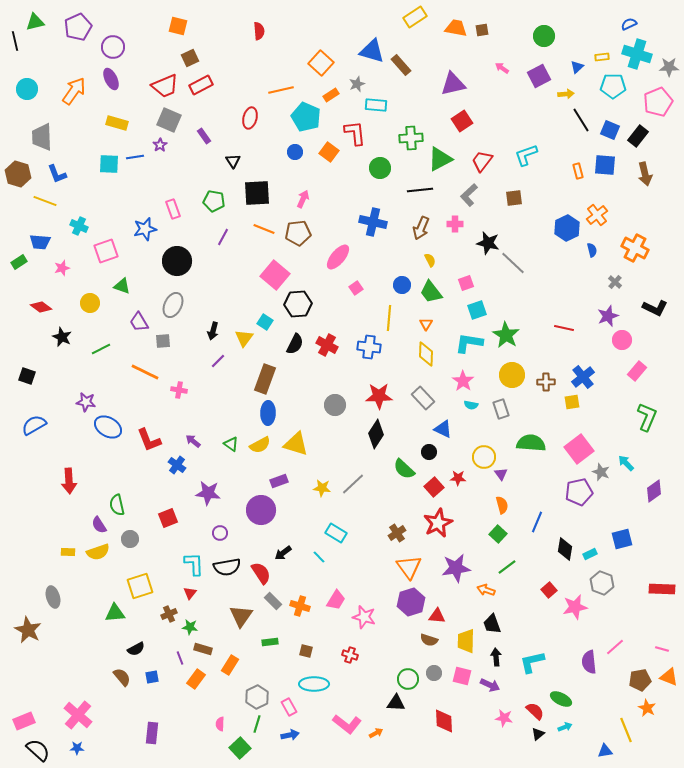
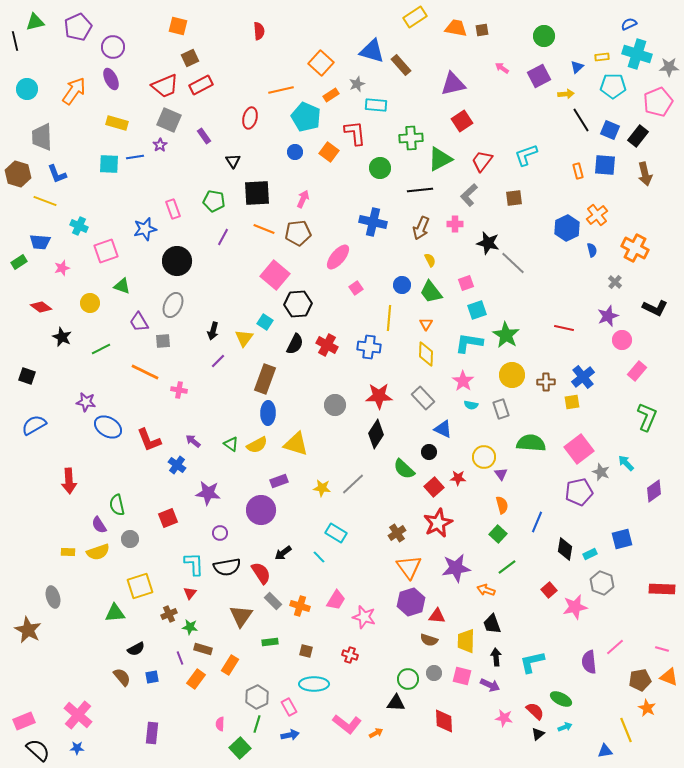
yellow semicircle at (260, 445): moved 3 px left
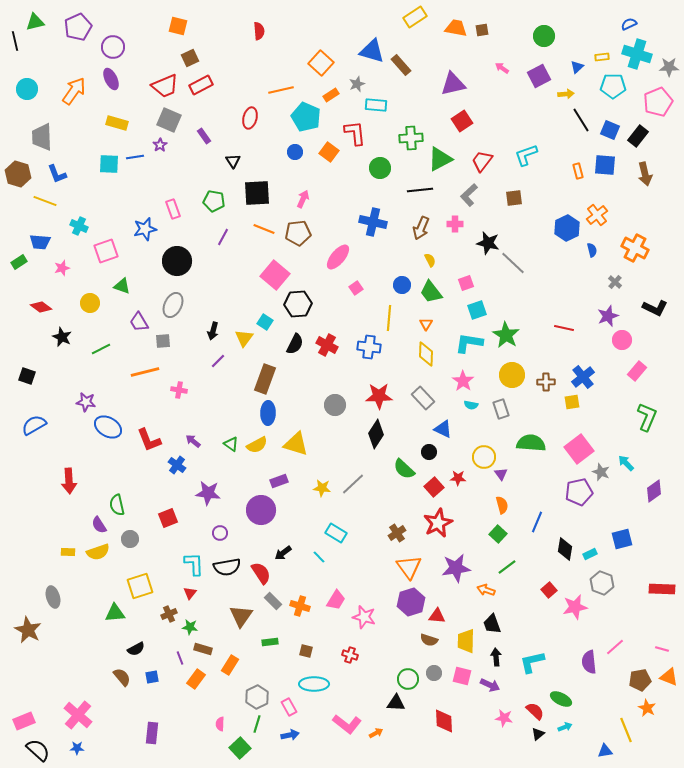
orange line at (145, 372): rotated 40 degrees counterclockwise
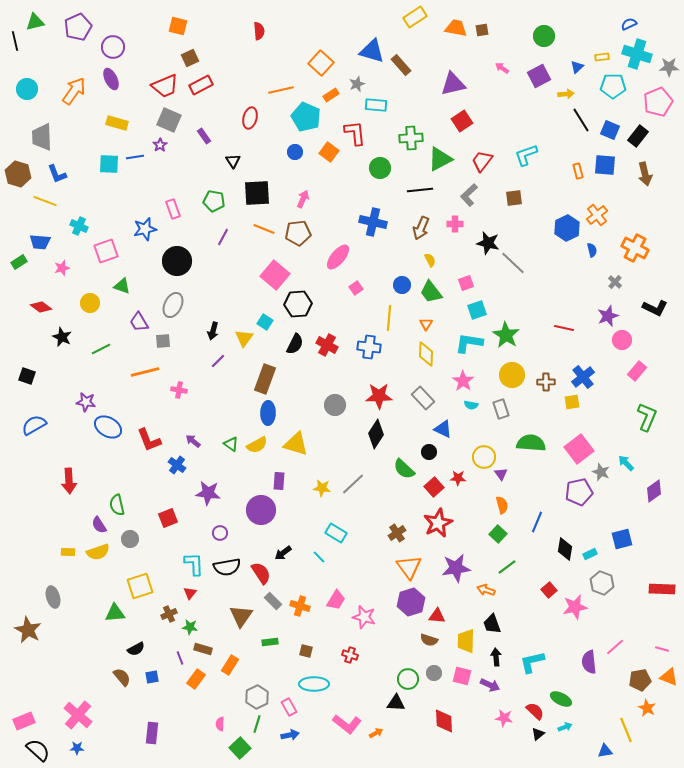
purple rectangle at (279, 481): rotated 66 degrees counterclockwise
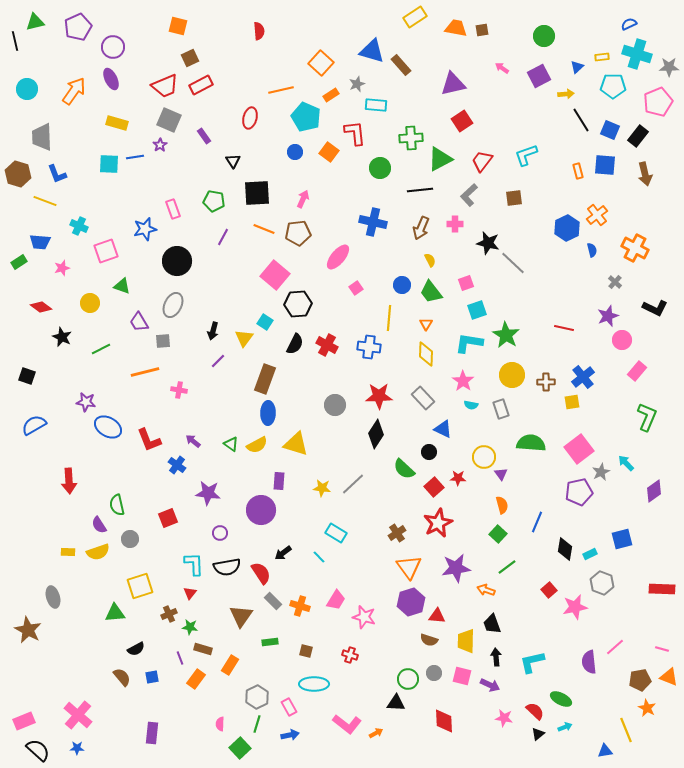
gray star at (601, 472): rotated 24 degrees clockwise
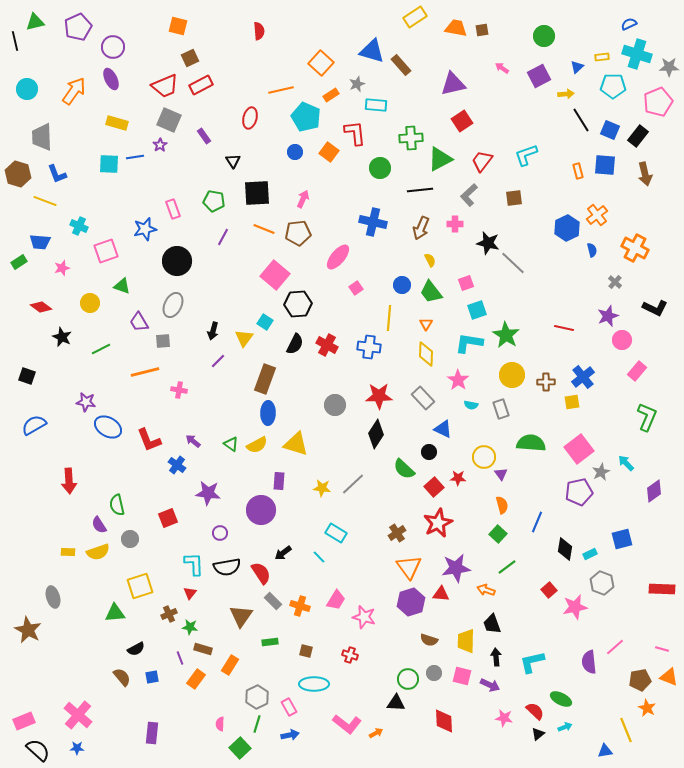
pink star at (463, 381): moved 5 px left, 1 px up
red triangle at (437, 616): moved 4 px right, 22 px up
